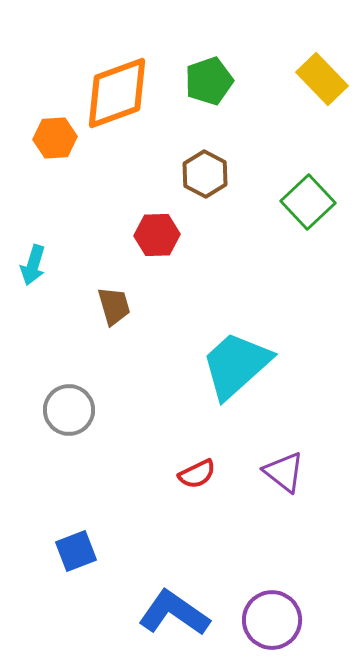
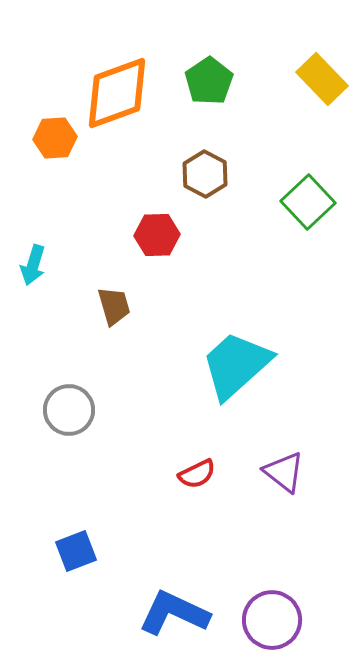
green pentagon: rotated 15 degrees counterclockwise
blue L-shape: rotated 10 degrees counterclockwise
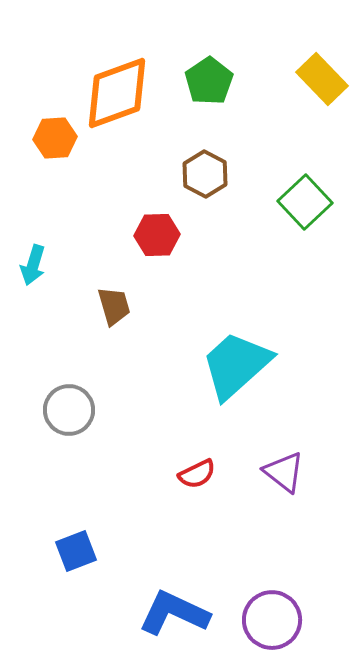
green square: moved 3 px left
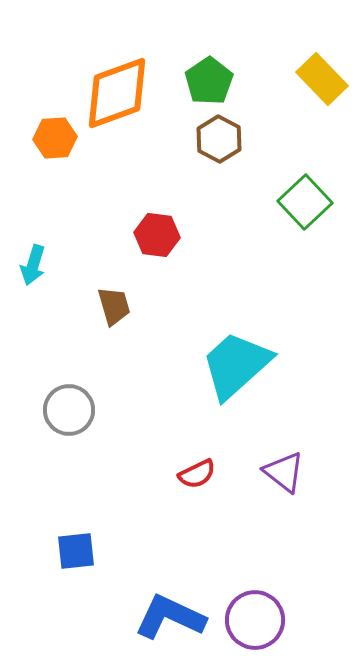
brown hexagon: moved 14 px right, 35 px up
red hexagon: rotated 9 degrees clockwise
blue square: rotated 15 degrees clockwise
blue L-shape: moved 4 px left, 4 px down
purple circle: moved 17 px left
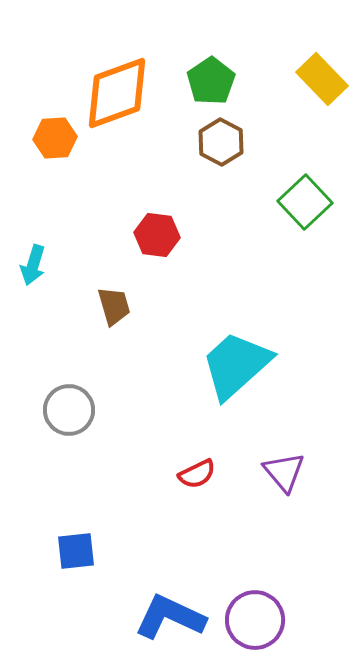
green pentagon: moved 2 px right
brown hexagon: moved 2 px right, 3 px down
purple triangle: rotated 12 degrees clockwise
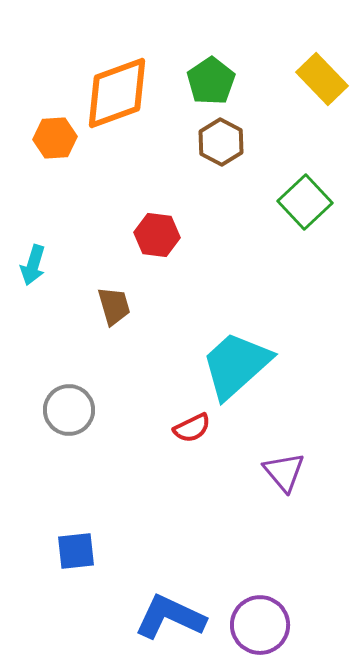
red semicircle: moved 5 px left, 46 px up
purple circle: moved 5 px right, 5 px down
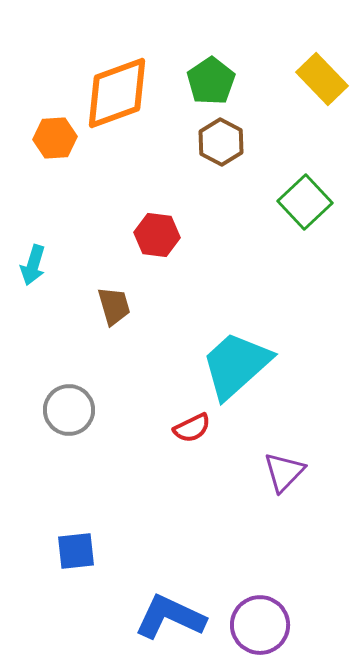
purple triangle: rotated 24 degrees clockwise
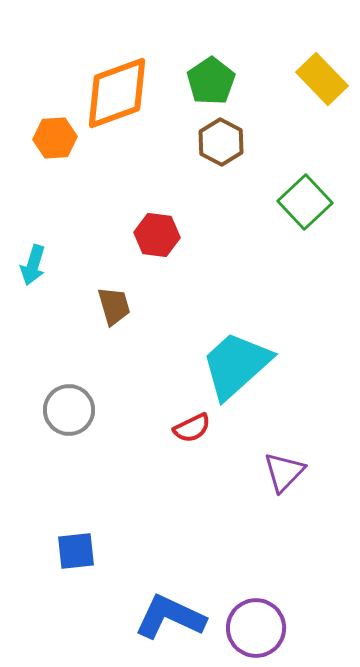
purple circle: moved 4 px left, 3 px down
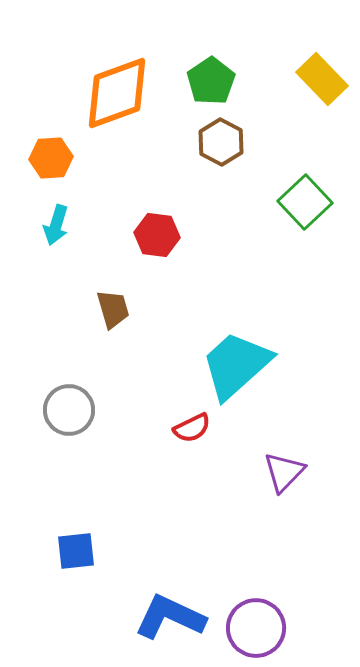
orange hexagon: moved 4 px left, 20 px down
cyan arrow: moved 23 px right, 40 px up
brown trapezoid: moved 1 px left, 3 px down
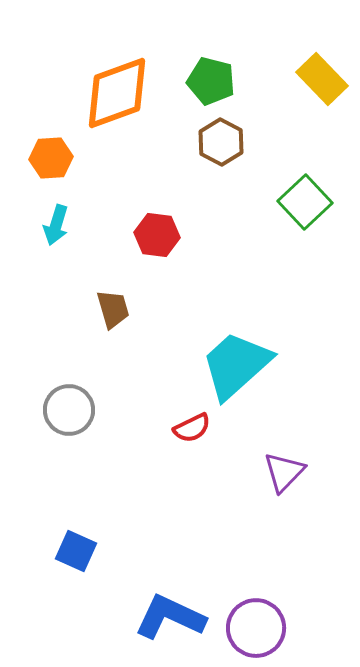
green pentagon: rotated 24 degrees counterclockwise
blue square: rotated 30 degrees clockwise
